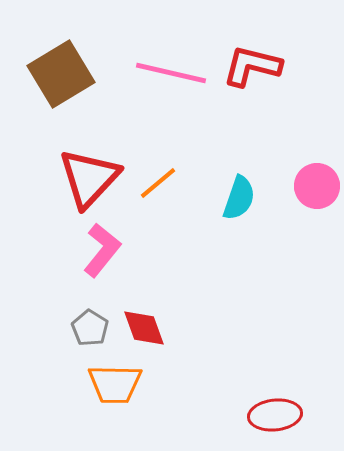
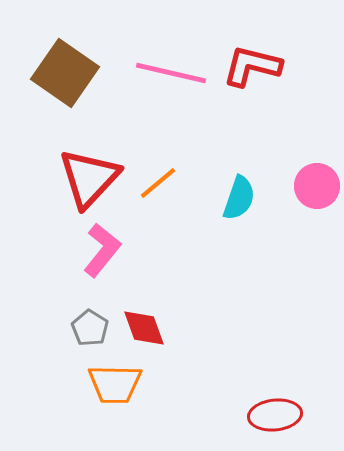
brown square: moved 4 px right, 1 px up; rotated 24 degrees counterclockwise
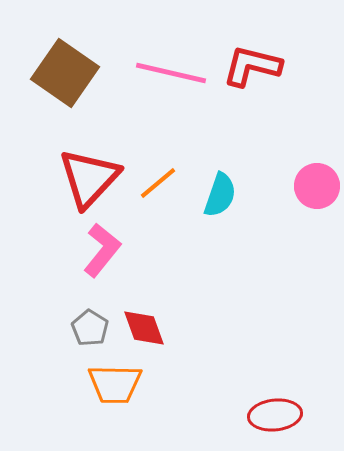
cyan semicircle: moved 19 px left, 3 px up
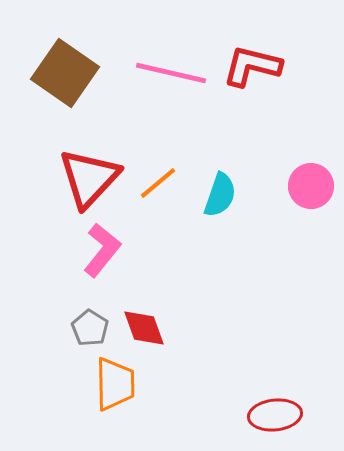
pink circle: moved 6 px left
orange trapezoid: rotated 92 degrees counterclockwise
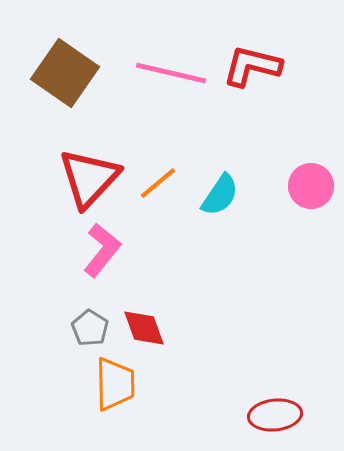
cyan semicircle: rotated 15 degrees clockwise
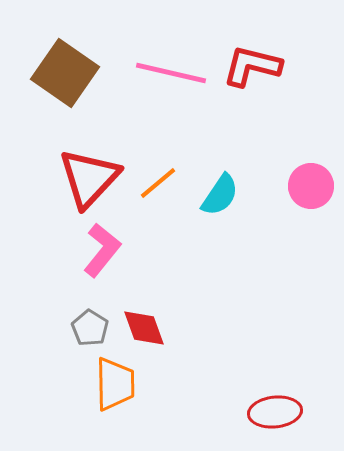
red ellipse: moved 3 px up
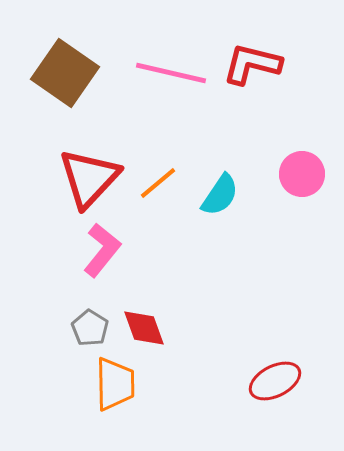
red L-shape: moved 2 px up
pink circle: moved 9 px left, 12 px up
red ellipse: moved 31 px up; rotated 21 degrees counterclockwise
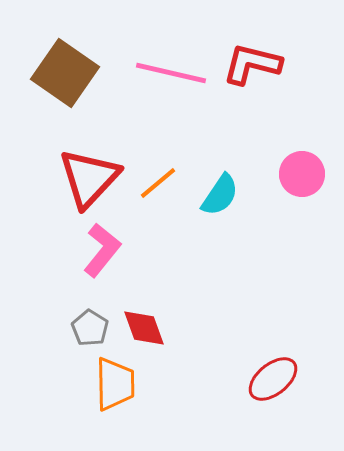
red ellipse: moved 2 px left, 2 px up; rotated 12 degrees counterclockwise
